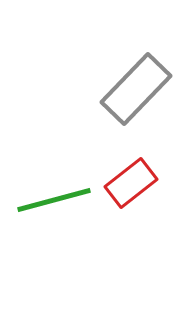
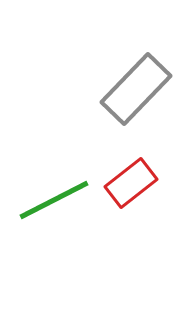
green line: rotated 12 degrees counterclockwise
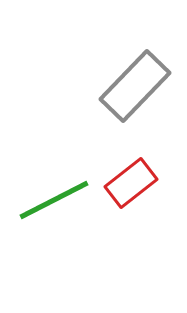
gray rectangle: moved 1 px left, 3 px up
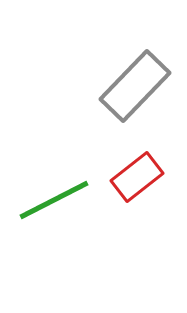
red rectangle: moved 6 px right, 6 px up
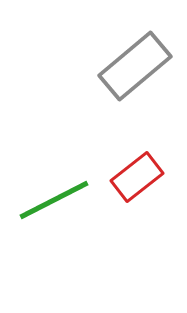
gray rectangle: moved 20 px up; rotated 6 degrees clockwise
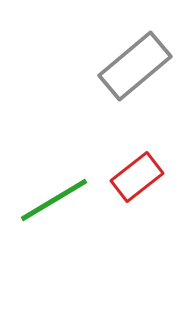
green line: rotated 4 degrees counterclockwise
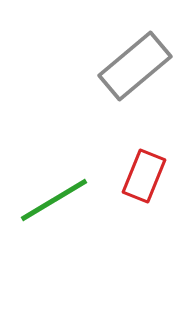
red rectangle: moved 7 px right, 1 px up; rotated 30 degrees counterclockwise
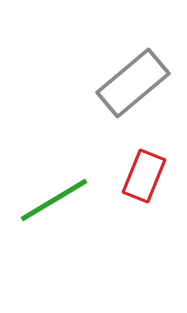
gray rectangle: moved 2 px left, 17 px down
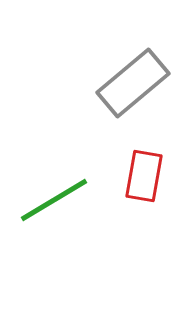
red rectangle: rotated 12 degrees counterclockwise
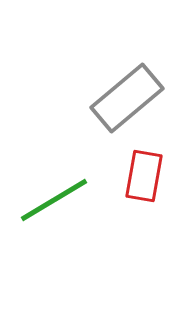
gray rectangle: moved 6 px left, 15 px down
